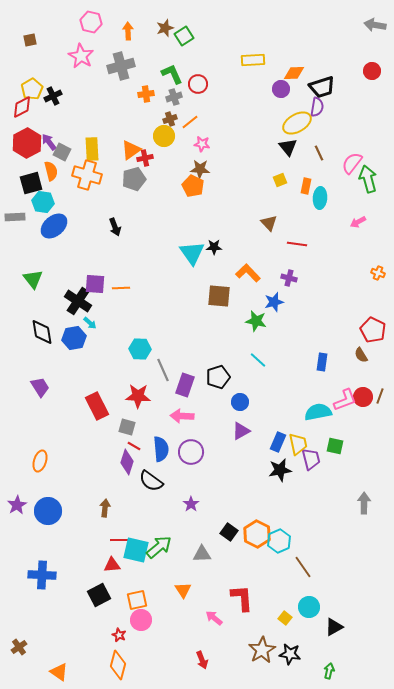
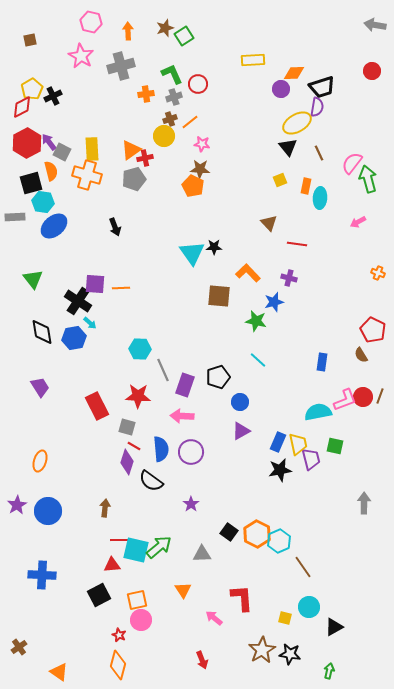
yellow square at (285, 618): rotated 24 degrees counterclockwise
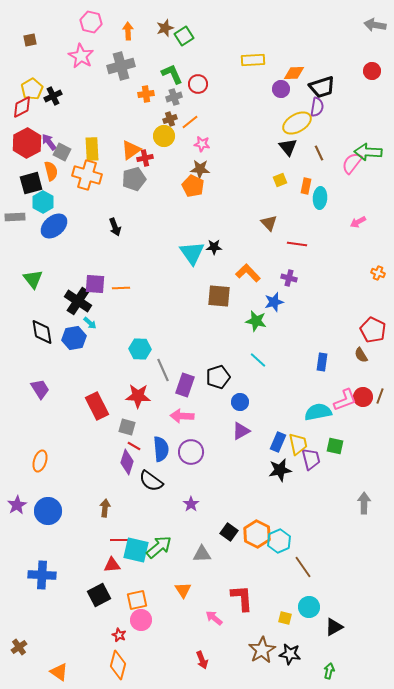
green arrow at (368, 179): moved 27 px up; rotated 72 degrees counterclockwise
cyan hexagon at (43, 202): rotated 20 degrees clockwise
purple trapezoid at (40, 387): moved 2 px down
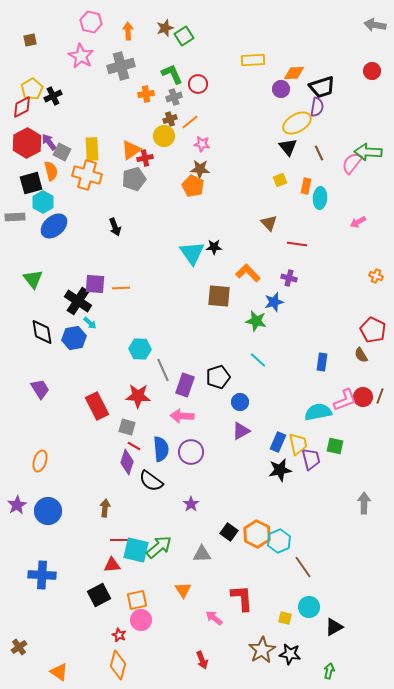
orange cross at (378, 273): moved 2 px left, 3 px down
